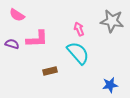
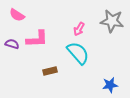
pink arrow: rotated 128 degrees counterclockwise
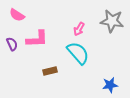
purple semicircle: rotated 48 degrees clockwise
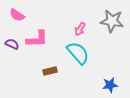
pink arrow: moved 1 px right
purple semicircle: rotated 40 degrees counterclockwise
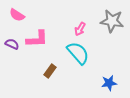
brown rectangle: rotated 40 degrees counterclockwise
blue star: moved 1 px left, 2 px up
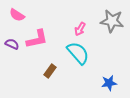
pink L-shape: rotated 10 degrees counterclockwise
